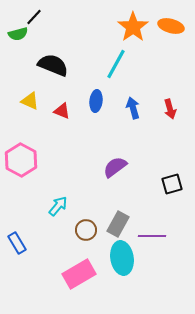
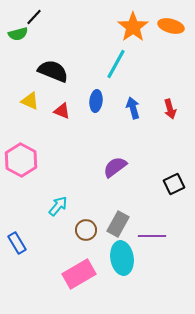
black semicircle: moved 6 px down
black square: moved 2 px right; rotated 10 degrees counterclockwise
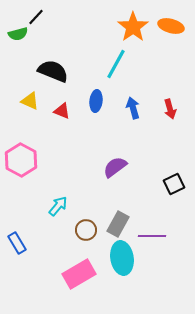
black line: moved 2 px right
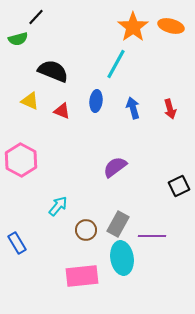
green semicircle: moved 5 px down
black square: moved 5 px right, 2 px down
pink rectangle: moved 3 px right, 2 px down; rotated 24 degrees clockwise
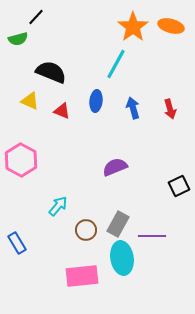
black semicircle: moved 2 px left, 1 px down
purple semicircle: rotated 15 degrees clockwise
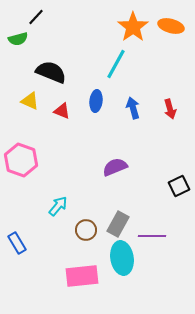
pink hexagon: rotated 8 degrees counterclockwise
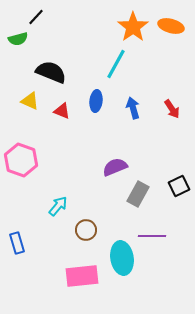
red arrow: moved 2 px right; rotated 18 degrees counterclockwise
gray rectangle: moved 20 px right, 30 px up
blue rectangle: rotated 15 degrees clockwise
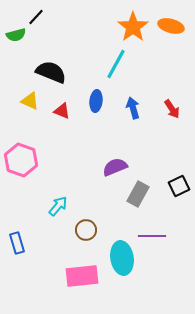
green semicircle: moved 2 px left, 4 px up
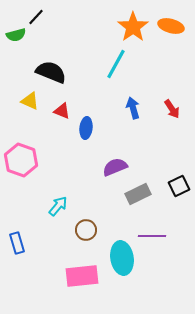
blue ellipse: moved 10 px left, 27 px down
gray rectangle: rotated 35 degrees clockwise
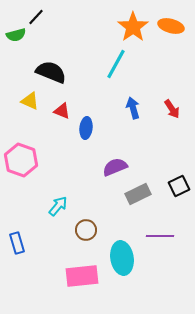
purple line: moved 8 px right
